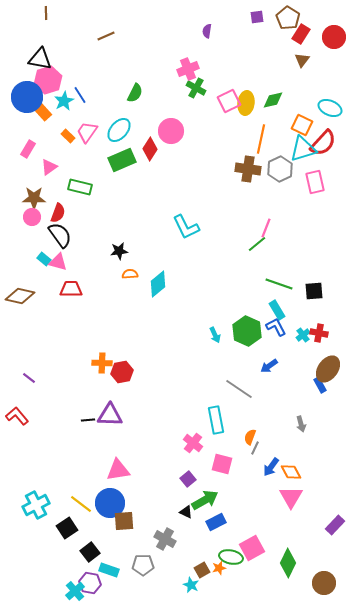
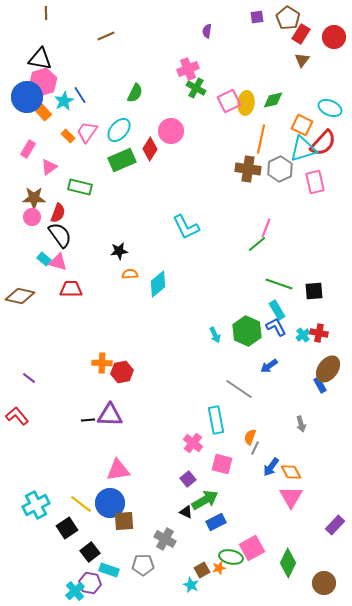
pink hexagon at (48, 80): moved 5 px left, 2 px down
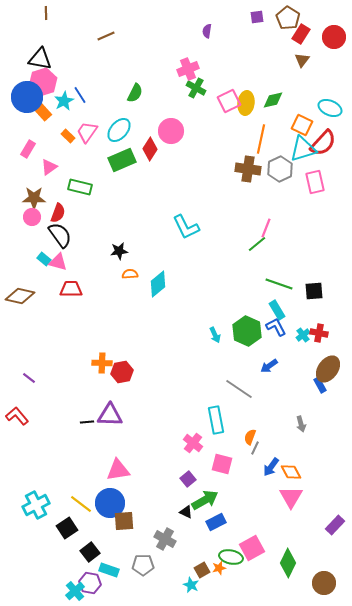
black line at (88, 420): moved 1 px left, 2 px down
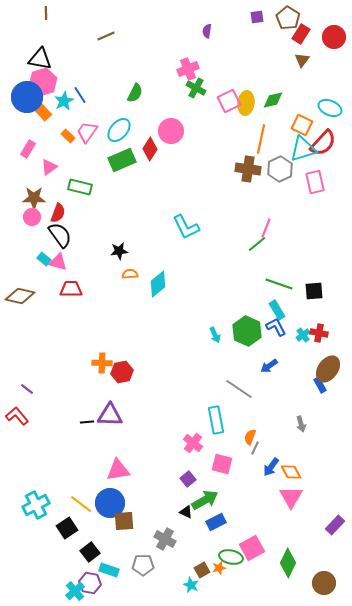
purple line at (29, 378): moved 2 px left, 11 px down
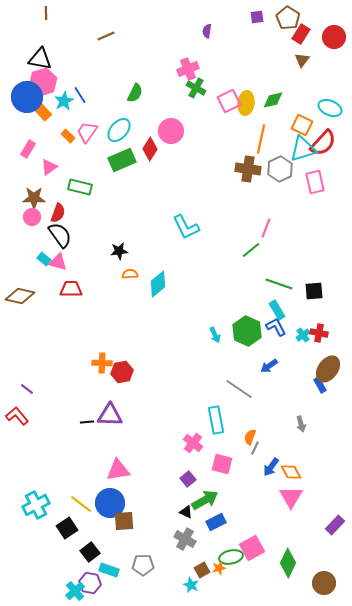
green line at (257, 244): moved 6 px left, 6 px down
gray cross at (165, 539): moved 20 px right
green ellipse at (231, 557): rotated 25 degrees counterclockwise
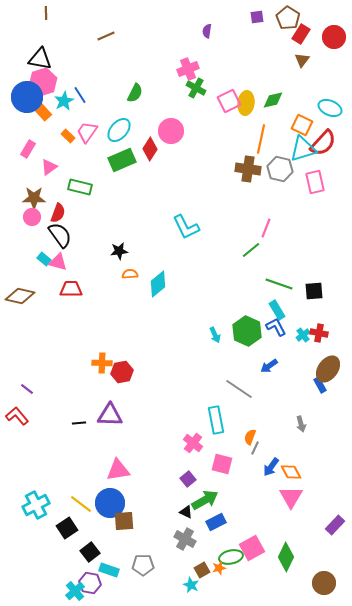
gray hexagon at (280, 169): rotated 20 degrees counterclockwise
black line at (87, 422): moved 8 px left, 1 px down
green diamond at (288, 563): moved 2 px left, 6 px up
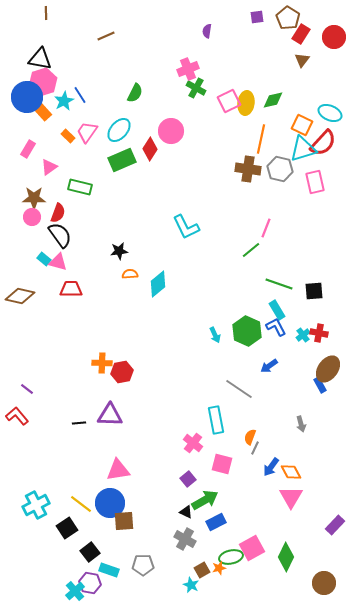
cyan ellipse at (330, 108): moved 5 px down
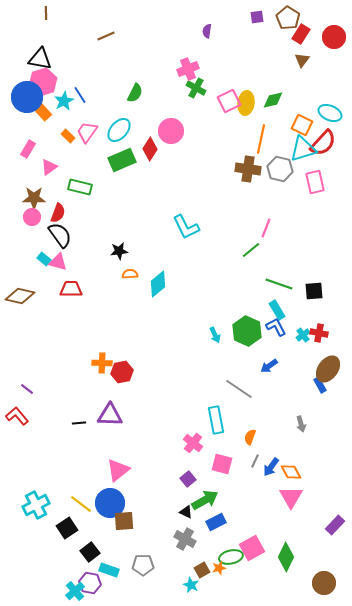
gray line at (255, 448): moved 13 px down
pink triangle at (118, 470): rotated 30 degrees counterclockwise
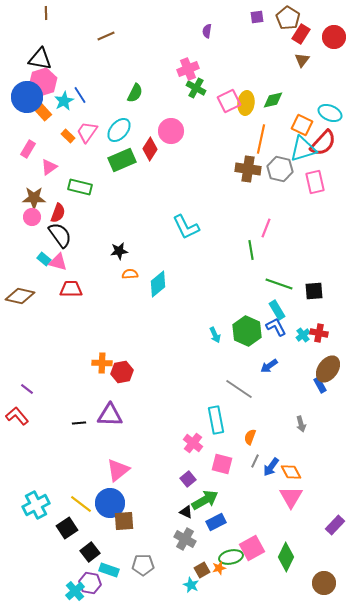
green line at (251, 250): rotated 60 degrees counterclockwise
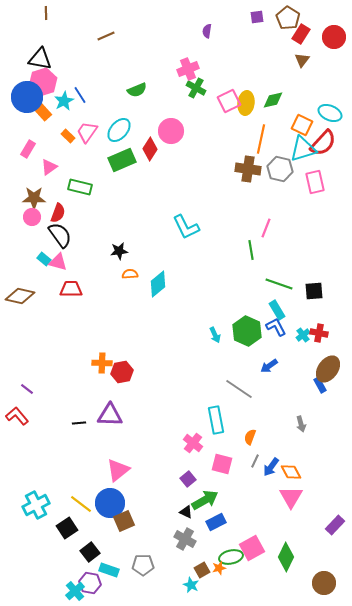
green semicircle at (135, 93): moved 2 px right, 3 px up; rotated 42 degrees clockwise
brown square at (124, 521): rotated 20 degrees counterclockwise
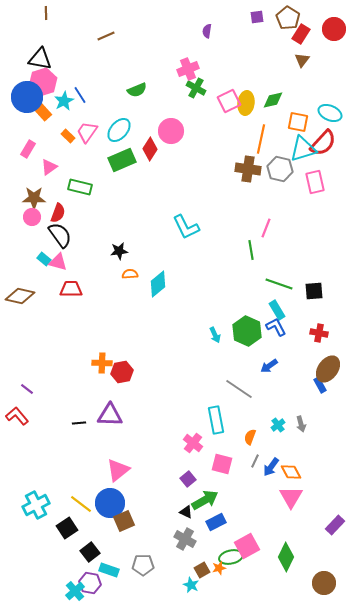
red circle at (334, 37): moved 8 px up
orange square at (302, 125): moved 4 px left, 3 px up; rotated 15 degrees counterclockwise
cyan cross at (303, 335): moved 25 px left, 90 px down
pink square at (252, 548): moved 5 px left, 2 px up
